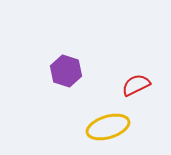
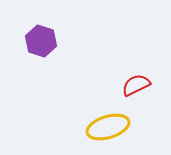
purple hexagon: moved 25 px left, 30 px up
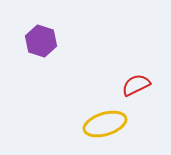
yellow ellipse: moved 3 px left, 3 px up
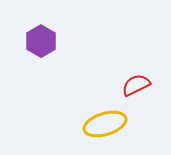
purple hexagon: rotated 12 degrees clockwise
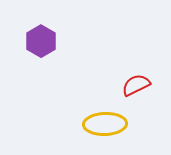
yellow ellipse: rotated 15 degrees clockwise
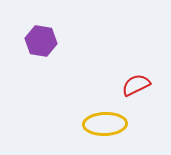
purple hexagon: rotated 20 degrees counterclockwise
